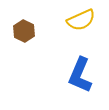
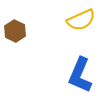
brown hexagon: moved 9 px left
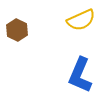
brown hexagon: moved 2 px right, 1 px up
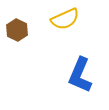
yellow semicircle: moved 16 px left, 1 px up
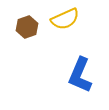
brown hexagon: moved 10 px right, 3 px up; rotated 15 degrees clockwise
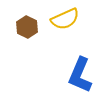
brown hexagon: rotated 15 degrees counterclockwise
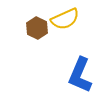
brown hexagon: moved 10 px right, 1 px down
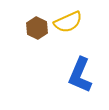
yellow semicircle: moved 3 px right, 3 px down
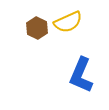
blue L-shape: moved 1 px right
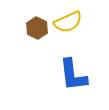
blue L-shape: moved 8 px left; rotated 30 degrees counterclockwise
